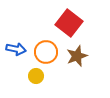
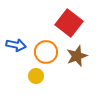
blue arrow: moved 4 px up
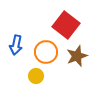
red square: moved 3 px left, 2 px down
blue arrow: rotated 90 degrees clockwise
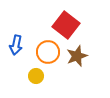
orange circle: moved 2 px right
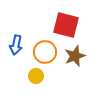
red square: rotated 24 degrees counterclockwise
orange circle: moved 3 px left
brown star: moved 2 px left
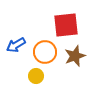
red square: rotated 20 degrees counterclockwise
blue arrow: rotated 48 degrees clockwise
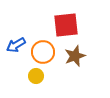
orange circle: moved 2 px left
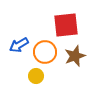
blue arrow: moved 3 px right
orange circle: moved 2 px right
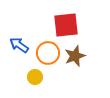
blue arrow: rotated 66 degrees clockwise
orange circle: moved 3 px right, 1 px down
yellow circle: moved 1 px left, 1 px down
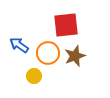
yellow circle: moved 1 px left, 1 px up
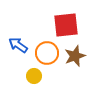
blue arrow: moved 1 px left
orange circle: moved 1 px left
